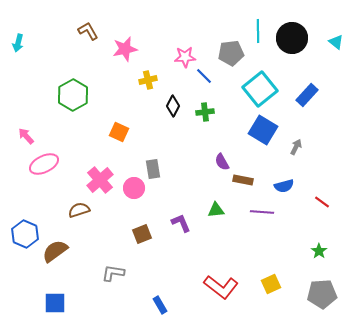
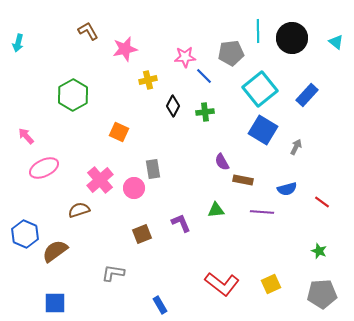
pink ellipse at (44, 164): moved 4 px down
blue semicircle at (284, 186): moved 3 px right, 3 px down
green star at (319, 251): rotated 14 degrees counterclockwise
red L-shape at (221, 287): moved 1 px right, 3 px up
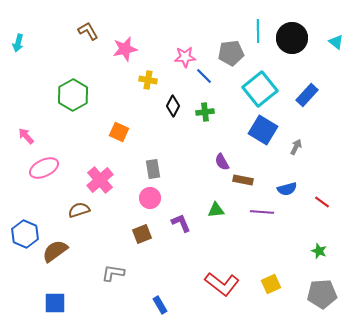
yellow cross at (148, 80): rotated 24 degrees clockwise
pink circle at (134, 188): moved 16 px right, 10 px down
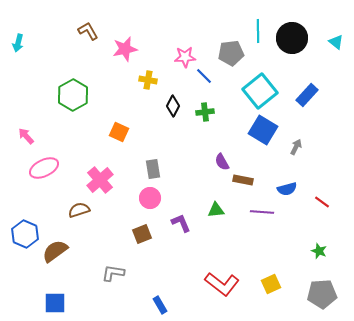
cyan square at (260, 89): moved 2 px down
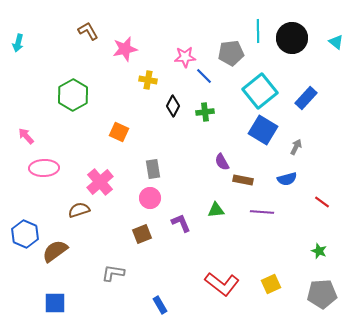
blue rectangle at (307, 95): moved 1 px left, 3 px down
pink ellipse at (44, 168): rotated 24 degrees clockwise
pink cross at (100, 180): moved 2 px down
blue semicircle at (287, 189): moved 10 px up
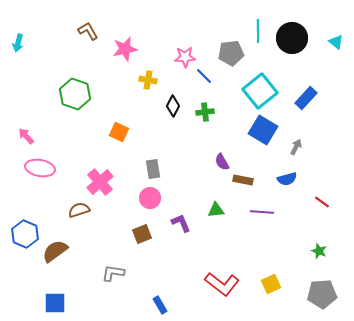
green hexagon at (73, 95): moved 2 px right, 1 px up; rotated 12 degrees counterclockwise
pink ellipse at (44, 168): moved 4 px left; rotated 12 degrees clockwise
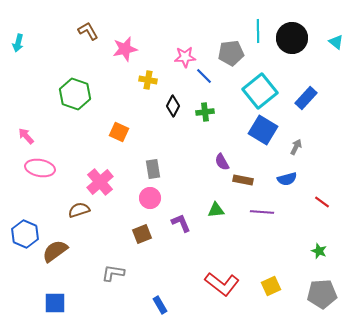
yellow square at (271, 284): moved 2 px down
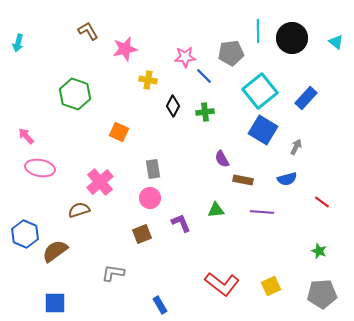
purple semicircle at (222, 162): moved 3 px up
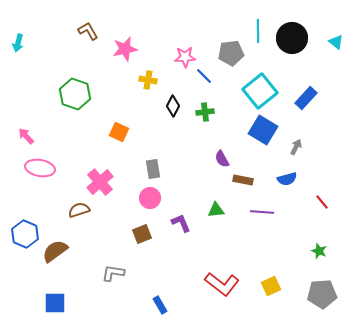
red line at (322, 202): rotated 14 degrees clockwise
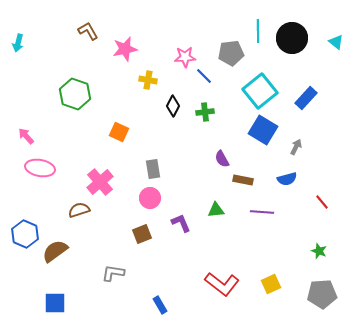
yellow square at (271, 286): moved 2 px up
